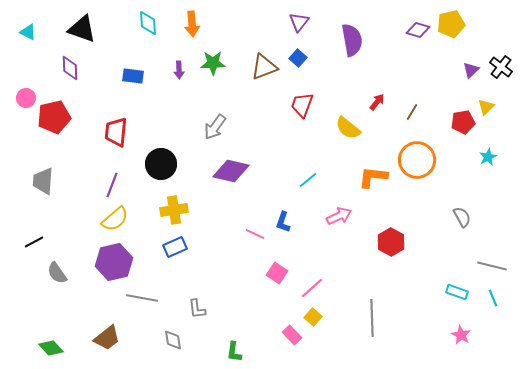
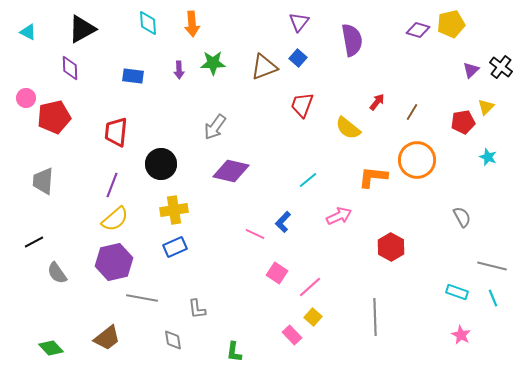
black triangle at (82, 29): rotated 48 degrees counterclockwise
cyan star at (488, 157): rotated 24 degrees counterclockwise
blue L-shape at (283, 222): rotated 25 degrees clockwise
red hexagon at (391, 242): moved 5 px down
pink line at (312, 288): moved 2 px left, 1 px up
gray line at (372, 318): moved 3 px right, 1 px up
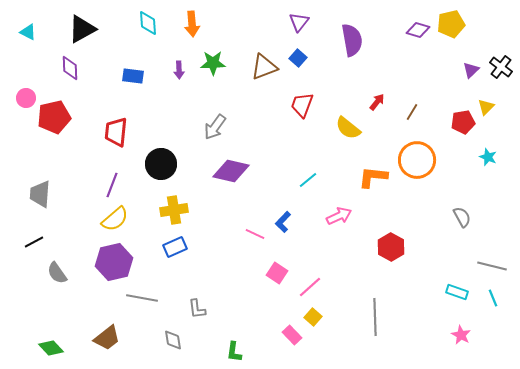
gray trapezoid at (43, 181): moved 3 px left, 13 px down
